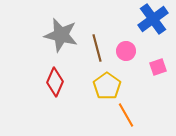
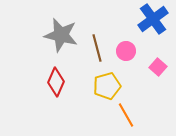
pink square: rotated 30 degrees counterclockwise
red diamond: moved 1 px right
yellow pentagon: rotated 20 degrees clockwise
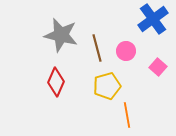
orange line: moved 1 px right; rotated 20 degrees clockwise
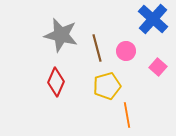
blue cross: rotated 12 degrees counterclockwise
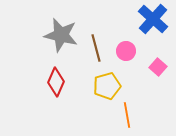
brown line: moved 1 px left
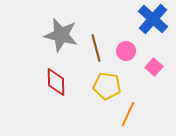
pink square: moved 4 px left
red diamond: rotated 24 degrees counterclockwise
yellow pentagon: rotated 24 degrees clockwise
orange line: moved 1 px right, 1 px up; rotated 35 degrees clockwise
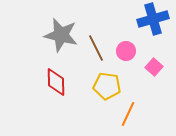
blue cross: rotated 32 degrees clockwise
brown line: rotated 12 degrees counterclockwise
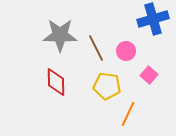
gray star: moved 1 px left; rotated 12 degrees counterclockwise
pink square: moved 5 px left, 8 px down
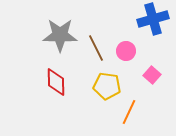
pink square: moved 3 px right
orange line: moved 1 px right, 2 px up
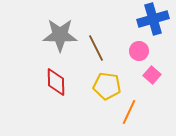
pink circle: moved 13 px right
